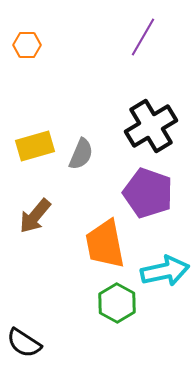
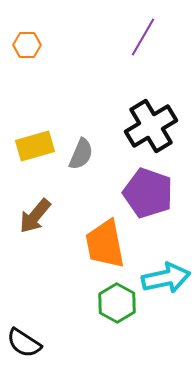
cyan arrow: moved 1 px right, 7 px down
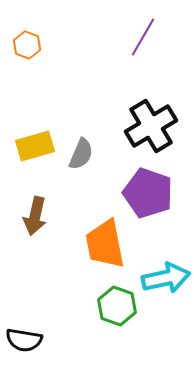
orange hexagon: rotated 20 degrees clockwise
brown arrow: rotated 27 degrees counterclockwise
green hexagon: moved 3 px down; rotated 9 degrees counterclockwise
black semicircle: moved 3 px up; rotated 24 degrees counterclockwise
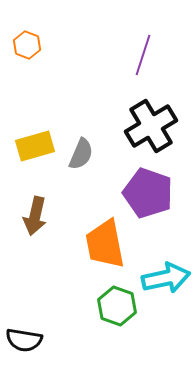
purple line: moved 18 px down; rotated 12 degrees counterclockwise
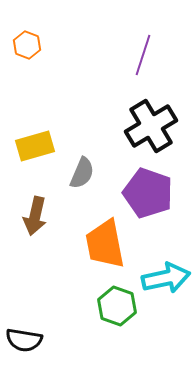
gray semicircle: moved 1 px right, 19 px down
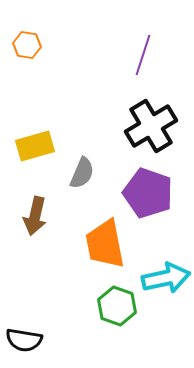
orange hexagon: rotated 12 degrees counterclockwise
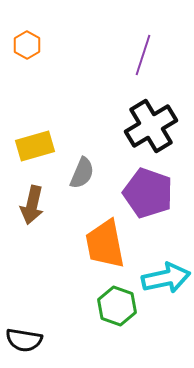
orange hexagon: rotated 20 degrees clockwise
brown arrow: moved 3 px left, 11 px up
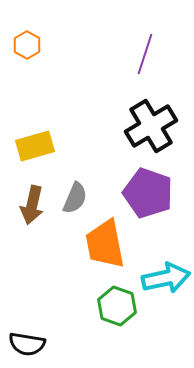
purple line: moved 2 px right, 1 px up
gray semicircle: moved 7 px left, 25 px down
black semicircle: moved 3 px right, 4 px down
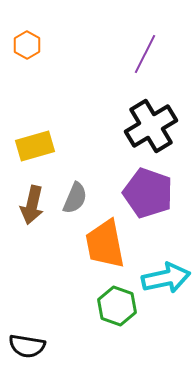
purple line: rotated 9 degrees clockwise
black semicircle: moved 2 px down
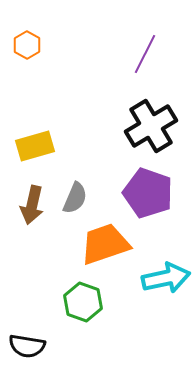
orange trapezoid: rotated 82 degrees clockwise
green hexagon: moved 34 px left, 4 px up
